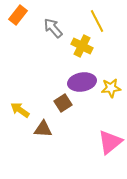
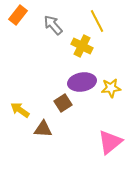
gray arrow: moved 3 px up
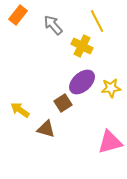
purple ellipse: rotated 32 degrees counterclockwise
brown triangle: moved 3 px right; rotated 12 degrees clockwise
pink triangle: rotated 24 degrees clockwise
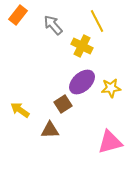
brown square: moved 1 px down
brown triangle: moved 4 px right, 1 px down; rotated 18 degrees counterclockwise
